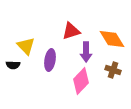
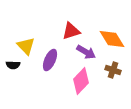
purple arrow: rotated 60 degrees counterclockwise
purple ellipse: rotated 15 degrees clockwise
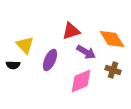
yellow triangle: moved 1 px left, 1 px up
pink diamond: rotated 24 degrees clockwise
